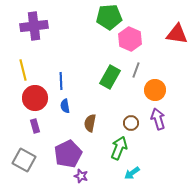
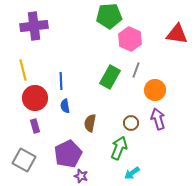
green pentagon: moved 1 px up
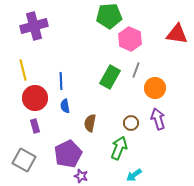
purple cross: rotated 8 degrees counterclockwise
orange circle: moved 2 px up
cyan arrow: moved 2 px right, 2 px down
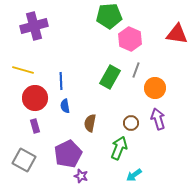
yellow line: rotated 60 degrees counterclockwise
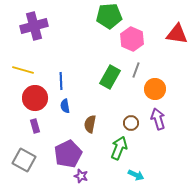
pink hexagon: moved 2 px right
orange circle: moved 1 px down
brown semicircle: moved 1 px down
cyan arrow: moved 2 px right; rotated 119 degrees counterclockwise
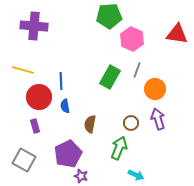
purple cross: rotated 20 degrees clockwise
gray line: moved 1 px right
red circle: moved 4 px right, 1 px up
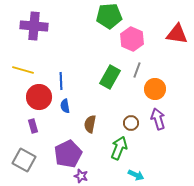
purple rectangle: moved 2 px left
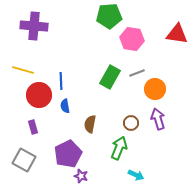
pink hexagon: rotated 15 degrees counterclockwise
gray line: moved 3 px down; rotated 49 degrees clockwise
red circle: moved 2 px up
purple rectangle: moved 1 px down
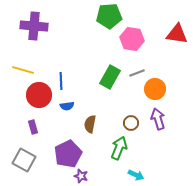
blue semicircle: moved 2 px right; rotated 88 degrees counterclockwise
